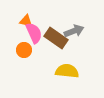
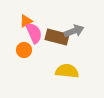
orange triangle: rotated 40 degrees counterclockwise
brown rectangle: moved 1 px right, 1 px up; rotated 20 degrees counterclockwise
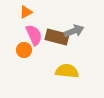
orange triangle: moved 9 px up
pink semicircle: moved 2 px down
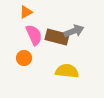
orange circle: moved 8 px down
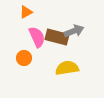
pink semicircle: moved 3 px right, 2 px down
yellow semicircle: moved 3 px up; rotated 15 degrees counterclockwise
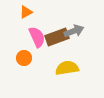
brown rectangle: rotated 35 degrees counterclockwise
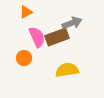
gray arrow: moved 2 px left, 8 px up
yellow semicircle: moved 2 px down
